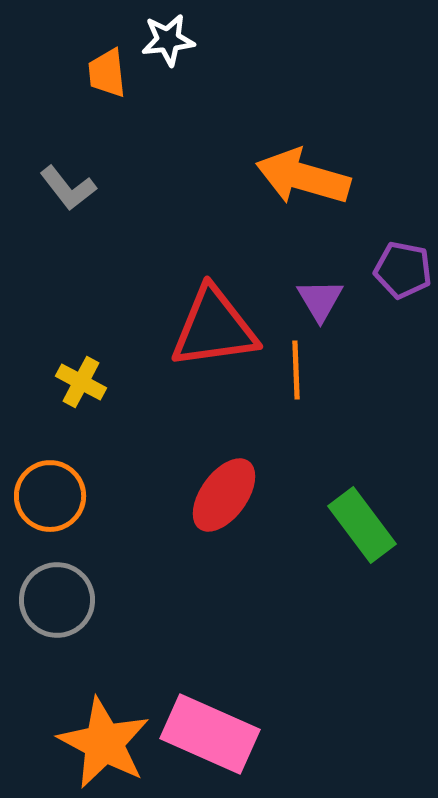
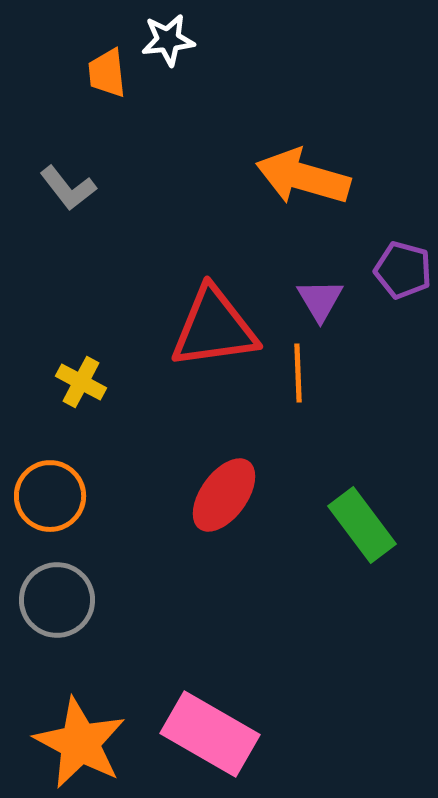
purple pentagon: rotated 4 degrees clockwise
orange line: moved 2 px right, 3 px down
pink rectangle: rotated 6 degrees clockwise
orange star: moved 24 px left
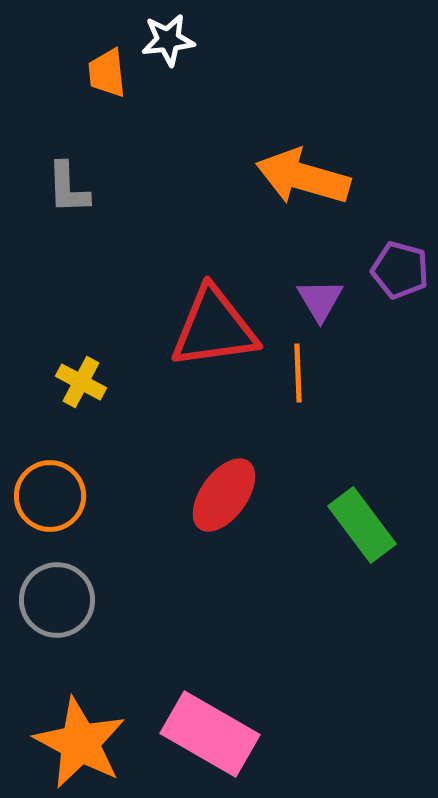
gray L-shape: rotated 36 degrees clockwise
purple pentagon: moved 3 px left
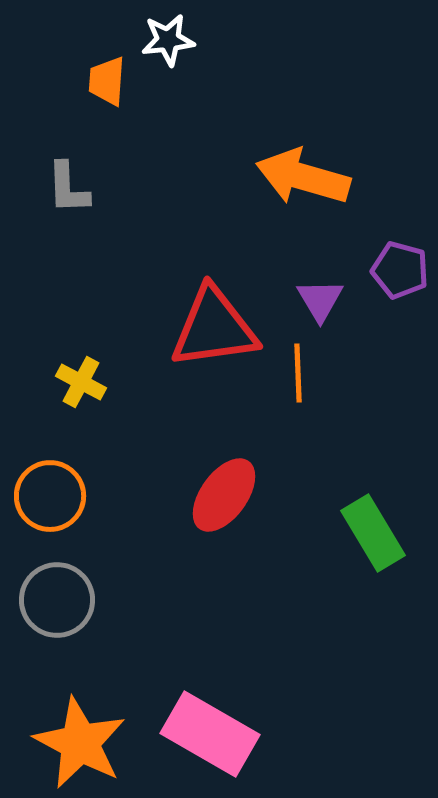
orange trapezoid: moved 8 px down; rotated 10 degrees clockwise
green rectangle: moved 11 px right, 8 px down; rotated 6 degrees clockwise
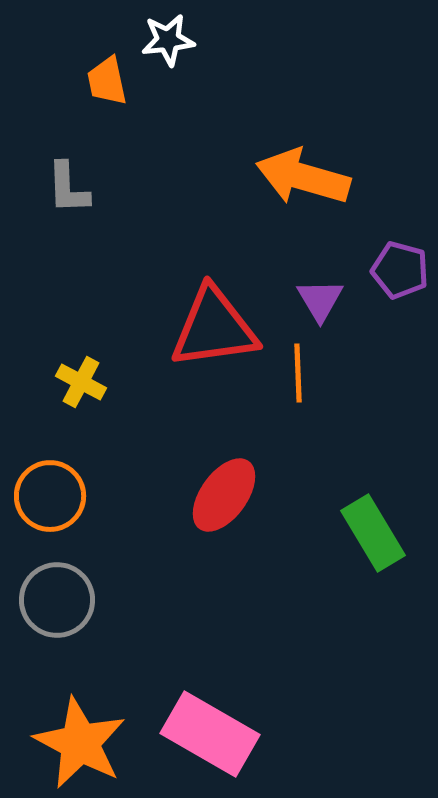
orange trapezoid: rotated 16 degrees counterclockwise
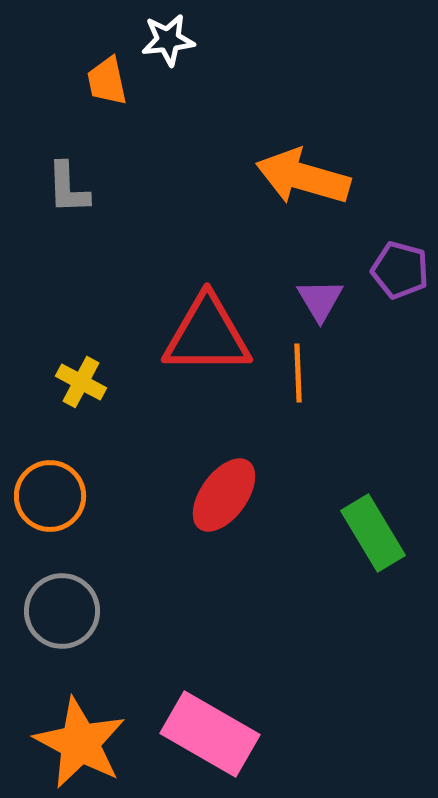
red triangle: moved 7 px left, 7 px down; rotated 8 degrees clockwise
gray circle: moved 5 px right, 11 px down
